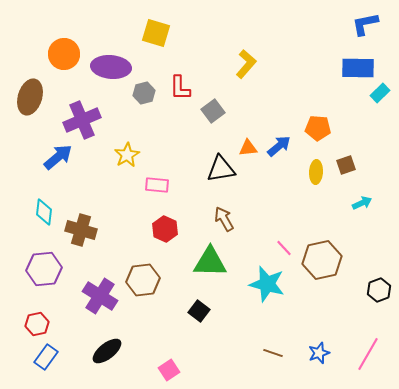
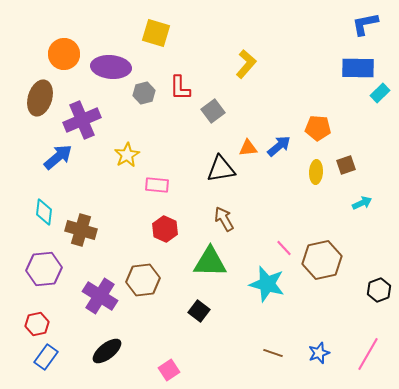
brown ellipse at (30, 97): moved 10 px right, 1 px down
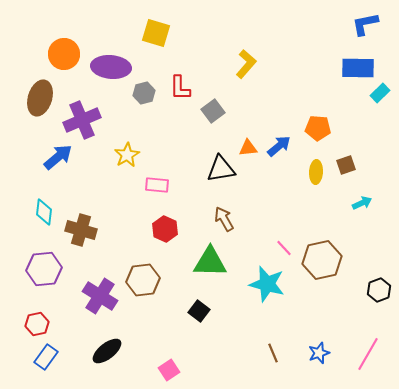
brown line at (273, 353): rotated 48 degrees clockwise
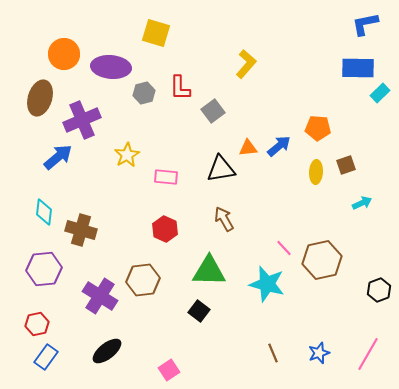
pink rectangle at (157, 185): moved 9 px right, 8 px up
green triangle at (210, 262): moved 1 px left, 9 px down
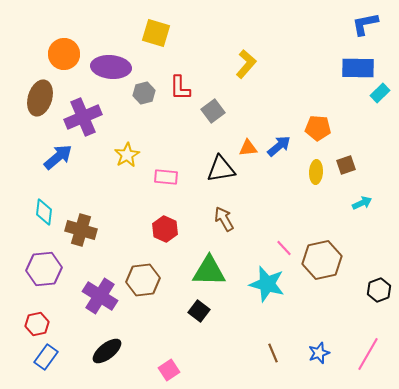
purple cross at (82, 120): moved 1 px right, 3 px up
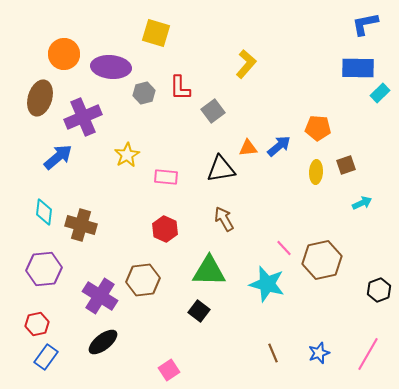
brown cross at (81, 230): moved 5 px up
black ellipse at (107, 351): moved 4 px left, 9 px up
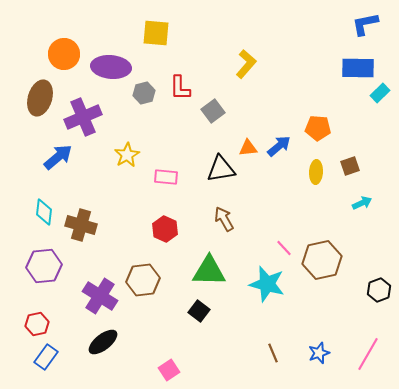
yellow square at (156, 33): rotated 12 degrees counterclockwise
brown square at (346, 165): moved 4 px right, 1 px down
purple hexagon at (44, 269): moved 3 px up
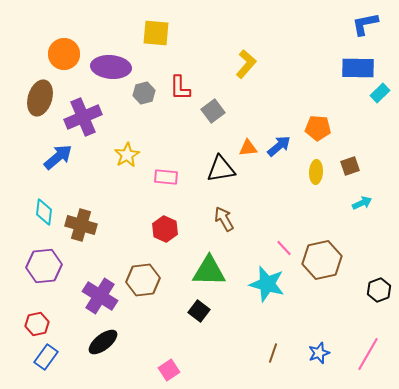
brown line at (273, 353): rotated 42 degrees clockwise
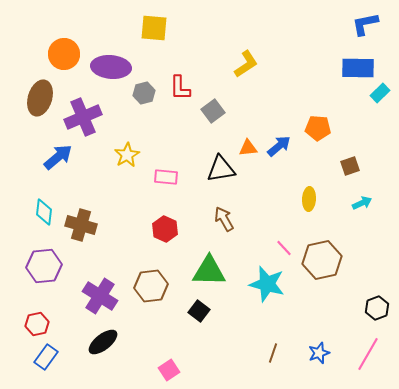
yellow square at (156, 33): moved 2 px left, 5 px up
yellow L-shape at (246, 64): rotated 16 degrees clockwise
yellow ellipse at (316, 172): moved 7 px left, 27 px down
brown hexagon at (143, 280): moved 8 px right, 6 px down
black hexagon at (379, 290): moved 2 px left, 18 px down
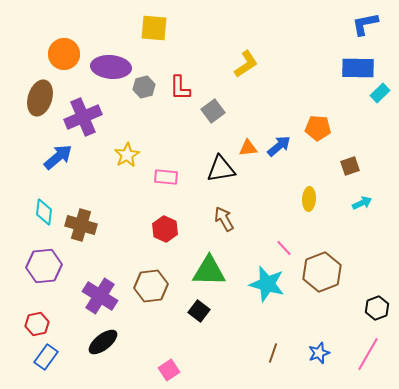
gray hexagon at (144, 93): moved 6 px up
brown hexagon at (322, 260): moved 12 px down; rotated 9 degrees counterclockwise
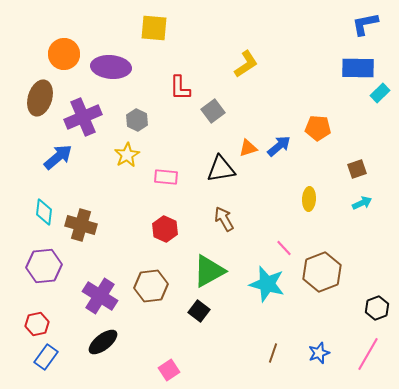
gray hexagon at (144, 87): moved 7 px left, 33 px down; rotated 20 degrees counterclockwise
orange triangle at (248, 148): rotated 12 degrees counterclockwise
brown square at (350, 166): moved 7 px right, 3 px down
green triangle at (209, 271): rotated 30 degrees counterclockwise
